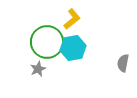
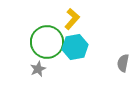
yellow L-shape: rotated 10 degrees counterclockwise
cyan hexagon: moved 2 px right, 1 px up
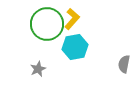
green circle: moved 18 px up
gray semicircle: moved 1 px right, 1 px down
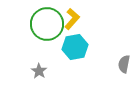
gray star: moved 1 px right, 2 px down; rotated 14 degrees counterclockwise
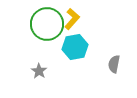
gray semicircle: moved 10 px left
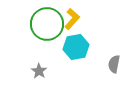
cyan hexagon: moved 1 px right
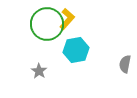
yellow L-shape: moved 5 px left
cyan hexagon: moved 3 px down
gray semicircle: moved 11 px right
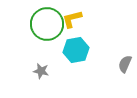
yellow L-shape: moved 5 px right; rotated 145 degrees counterclockwise
gray semicircle: rotated 12 degrees clockwise
gray star: moved 2 px right; rotated 21 degrees counterclockwise
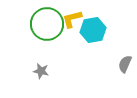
cyan hexagon: moved 17 px right, 20 px up
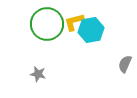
yellow L-shape: moved 2 px right, 3 px down
cyan hexagon: moved 2 px left
gray star: moved 3 px left, 3 px down
